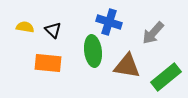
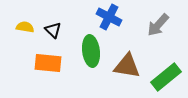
blue cross: moved 5 px up; rotated 10 degrees clockwise
gray arrow: moved 5 px right, 8 px up
green ellipse: moved 2 px left
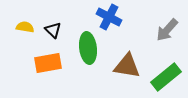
gray arrow: moved 9 px right, 5 px down
green ellipse: moved 3 px left, 3 px up
orange rectangle: rotated 16 degrees counterclockwise
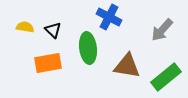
gray arrow: moved 5 px left
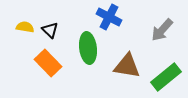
black triangle: moved 3 px left
orange rectangle: rotated 56 degrees clockwise
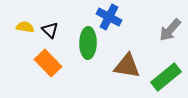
gray arrow: moved 8 px right
green ellipse: moved 5 px up; rotated 8 degrees clockwise
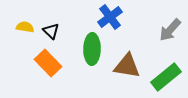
blue cross: moved 1 px right; rotated 25 degrees clockwise
black triangle: moved 1 px right, 1 px down
green ellipse: moved 4 px right, 6 px down
